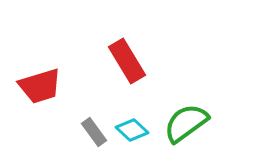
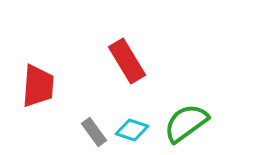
red trapezoid: moved 2 px left; rotated 69 degrees counterclockwise
cyan diamond: rotated 24 degrees counterclockwise
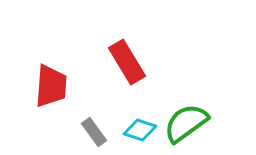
red rectangle: moved 1 px down
red trapezoid: moved 13 px right
cyan diamond: moved 8 px right
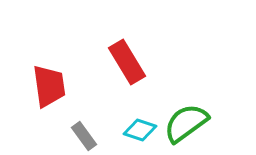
red trapezoid: moved 2 px left; rotated 12 degrees counterclockwise
gray rectangle: moved 10 px left, 4 px down
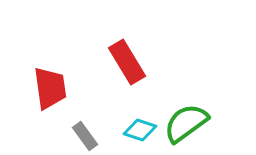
red trapezoid: moved 1 px right, 2 px down
gray rectangle: moved 1 px right
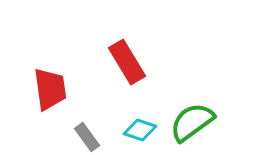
red trapezoid: moved 1 px down
green semicircle: moved 6 px right, 1 px up
gray rectangle: moved 2 px right, 1 px down
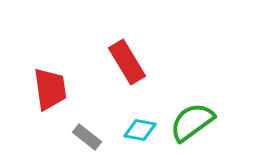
cyan diamond: rotated 8 degrees counterclockwise
gray rectangle: rotated 16 degrees counterclockwise
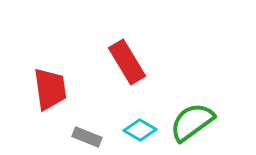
cyan diamond: rotated 20 degrees clockwise
gray rectangle: rotated 16 degrees counterclockwise
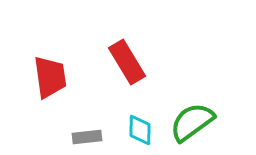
red trapezoid: moved 12 px up
cyan diamond: rotated 60 degrees clockwise
gray rectangle: rotated 28 degrees counterclockwise
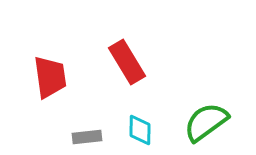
green semicircle: moved 14 px right
